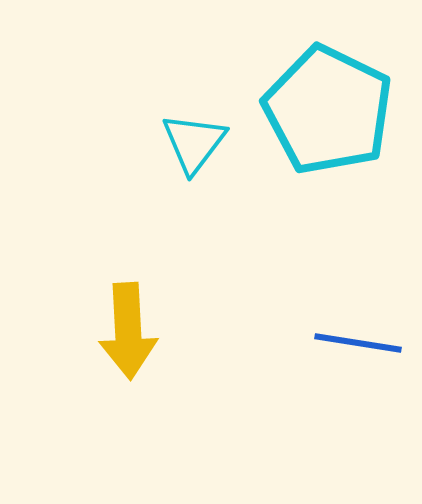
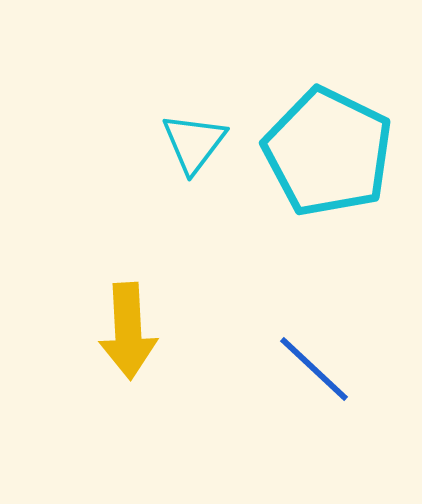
cyan pentagon: moved 42 px down
blue line: moved 44 px left, 26 px down; rotated 34 degrees clockwise
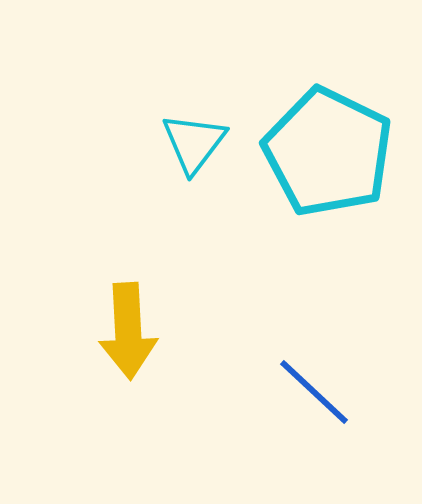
blue line: moved 23 px down
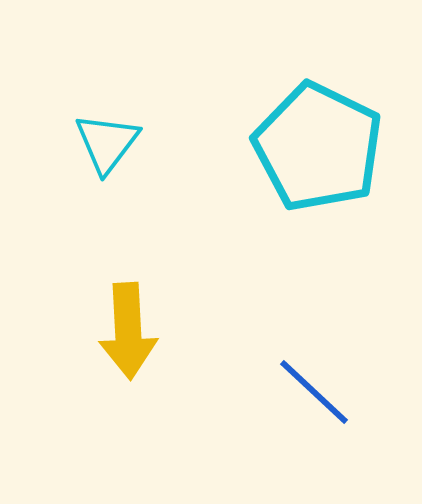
cyan triangle: moved 87 px left
cyan pentagon: moved 10 px left, 5 px up
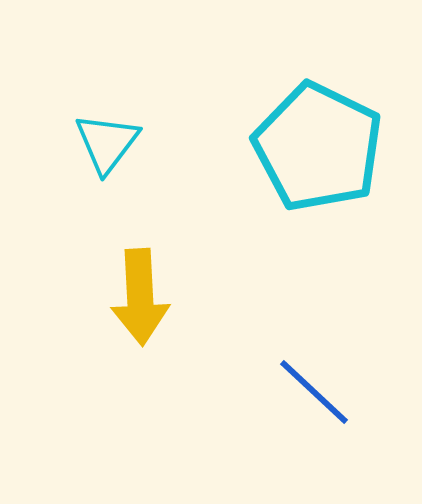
yellow arrow: moved 12 px right, 34 px up
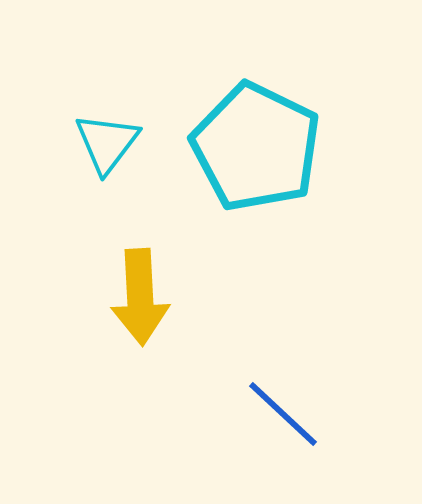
cyan pentagon: moved 62 px left
blue line: moved 31 px left, 22 px down
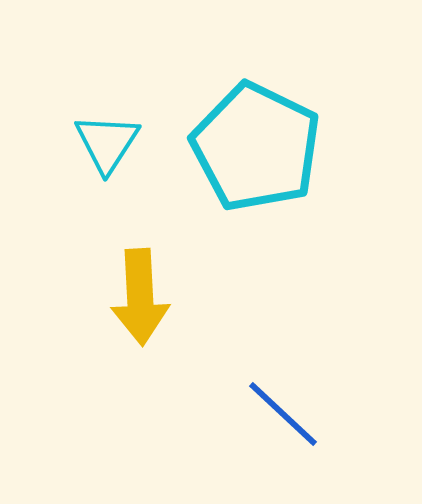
cyan triangle: rotated 4 degrees counterclockwise
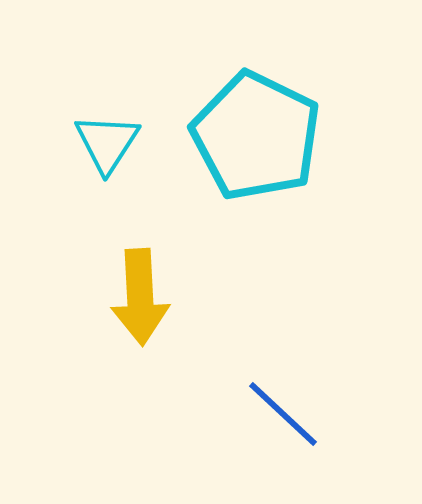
cyan pentagon: moved 11 px up
